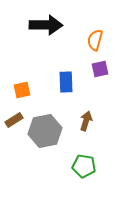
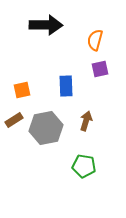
blue rectangle: moved 4 px down
gray hexagon: moved 1 px right, 3 px up
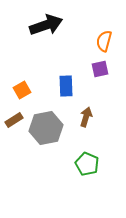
black arrow: rotated 20 degrees counterclockwise
orange semicircle: moved 9 px right, 1 px down
orange square: rotated 18 degrees counterclockwise
brown arrow: moved 4 px up
green pentagon: moved 3 px right, 2 px up; rotated 15 degrees clockwise
